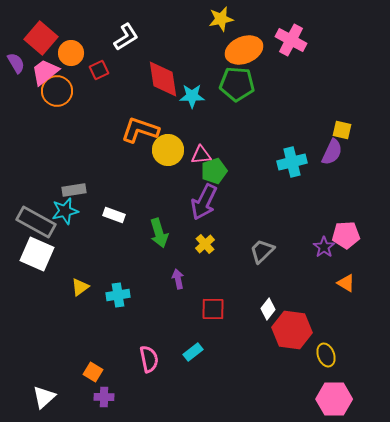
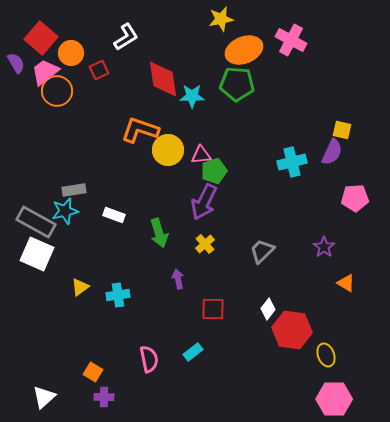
pink pentagon at (346, 235): moved 9 px right, 37 px up
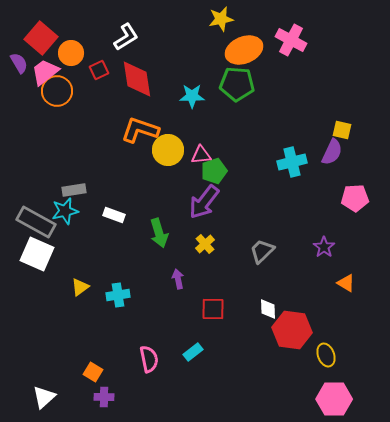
purple semicircle at (16, 63): moved 3 px right
red diamond at (163, 79): moved 26 px left
purple arrow at (204, 202): rotated 12 degrees clockwise
white diamond at (268, 309): rotated 40 degrees counterclockwise
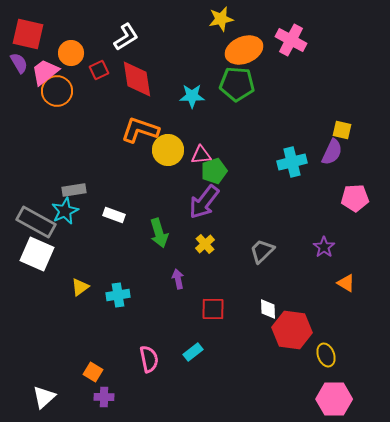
red square at (41, 38): moved 13 px left, 4 px up; rotated 28 degrees counterclockwise
cyan star at (65, 211): rotated 12 degrees counterclockwise
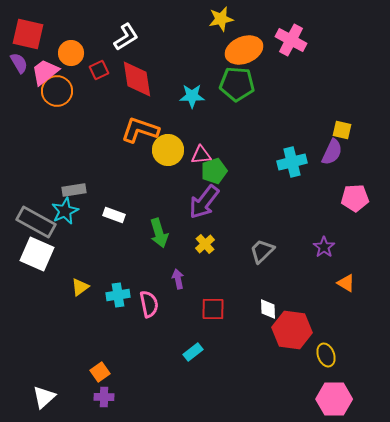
pink semicircle at (149, 359): moved 55 px up
orange square at (93, 372): moved 7 px right; rotated 24 degrees clockwise
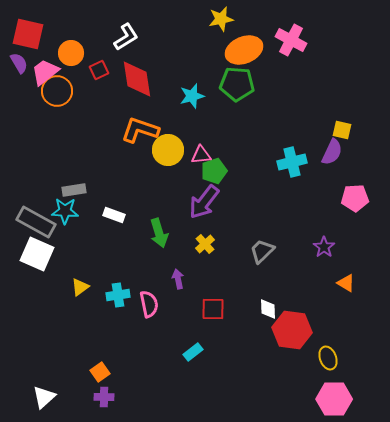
cyan star at (192, 96): rotated 15 degrees counterclockwise
cyan star at (65, 211): rotated 28 degrees clockwise
yellow ellipse at (326, 355): moved 2 px right, 3 px down
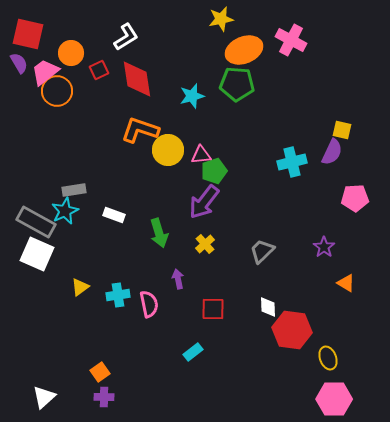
cyan star at (65, 211): rotated 28 degrees counterclockwise
white diamond at (268, 309): moved 2 px up
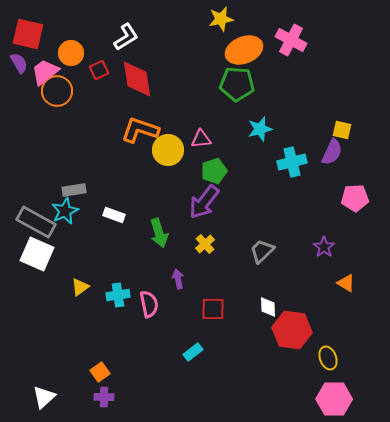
cyan star at (192, 96): moved 68 px right, 33 px down
pink triangle at (201, 155): moved 16 px up
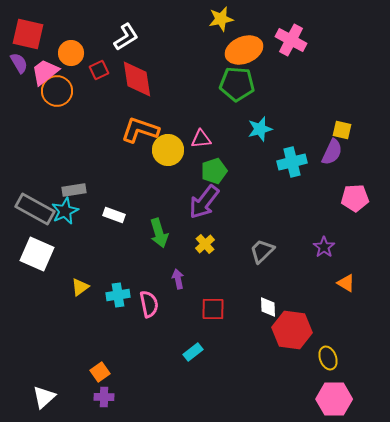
gray rectangle at (36, 222): moved 1 px left, 13 px up
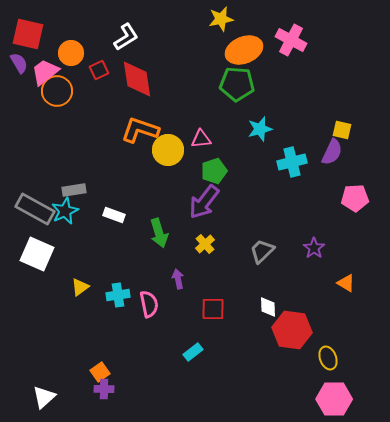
purple star at (324, 247): moved 10 px left, 1 px down
purple cross at (104, 397): moved 8 px up
